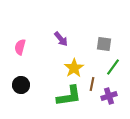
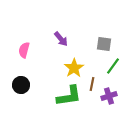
pink semicircle: moved 4 px right, 3 px down
green line: moved 1 px up
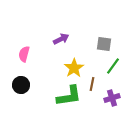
purple arrow: rotated 77 degrees counterclockwise
pink semicircle: moved 4 px down
purple cross: moved 3 px right, 2 px down
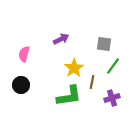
brown line: moved 2 px up
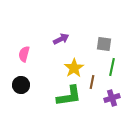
green line: moved 1 px left, 1 px down; rotated 24 degrees counterclockwise
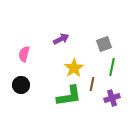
gray square: rotated 28 degrees counterclockwise
brown line: moved 2 px down
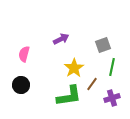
gray square: moved 1 px left, 1 px down
brown line: rotated 24 degrees clockwise
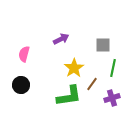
gray square: rotated 21 degrees clockwise
green line: moved 1 px right, 1 px down
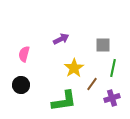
green L-shape: moved 5 px left, 5 px down
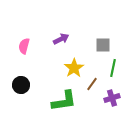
pink semicircle: moved 8 px up
